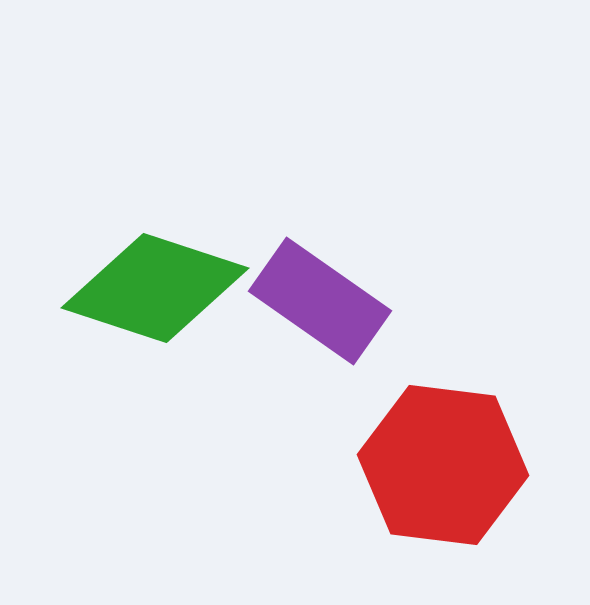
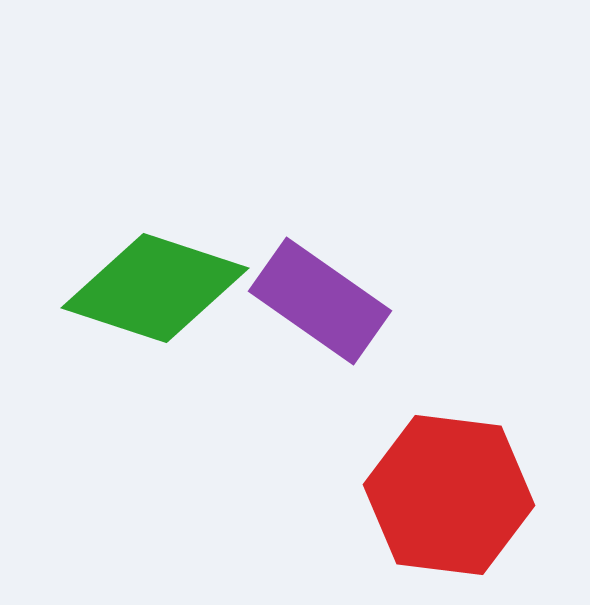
red hexagon: moved 6 px right, 30 px down
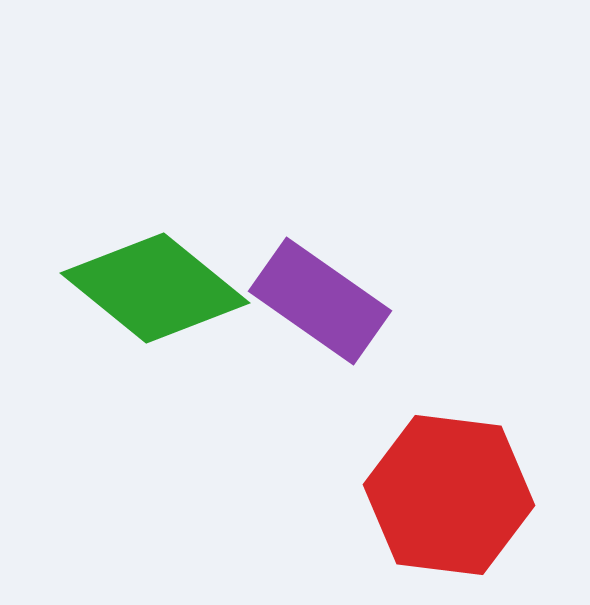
green diamond: rotated 21 degrees clockwise
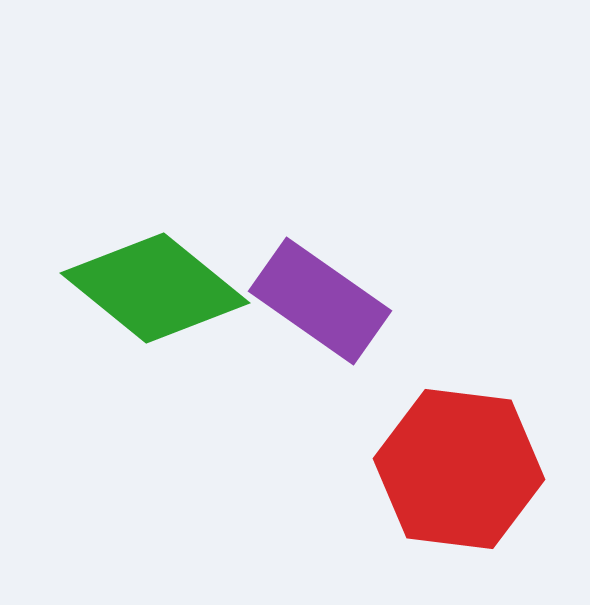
red hexagon: moved 10 px right, 26 px up
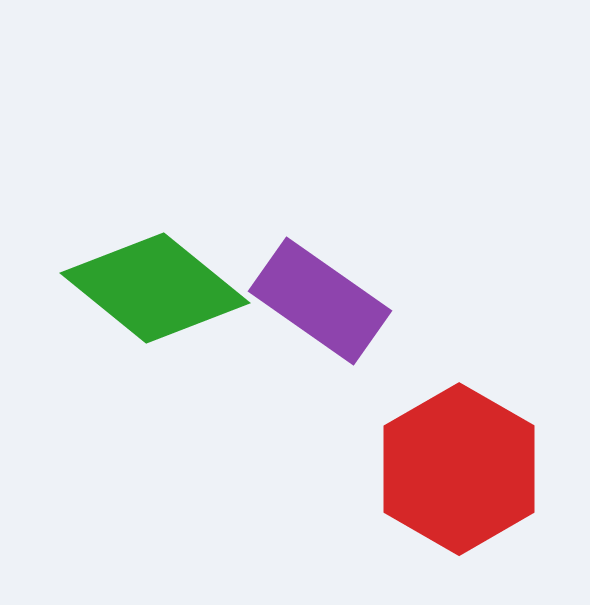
red hexagon: rotated 23 degrees clockwise
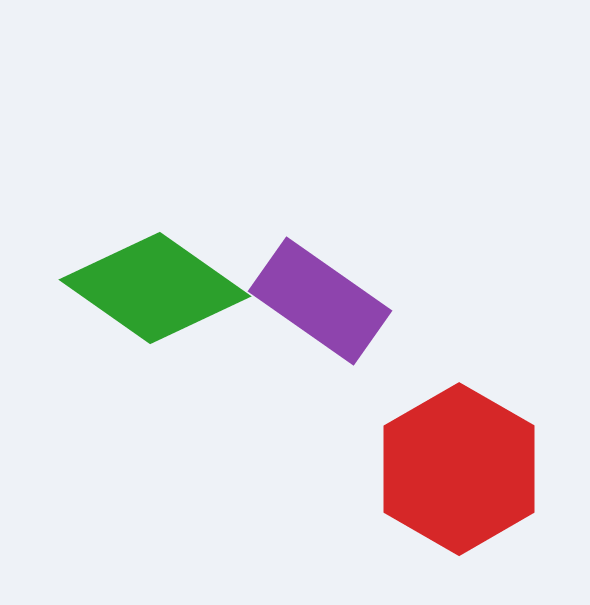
green diamond: rotated 4 degrees counterclockwise
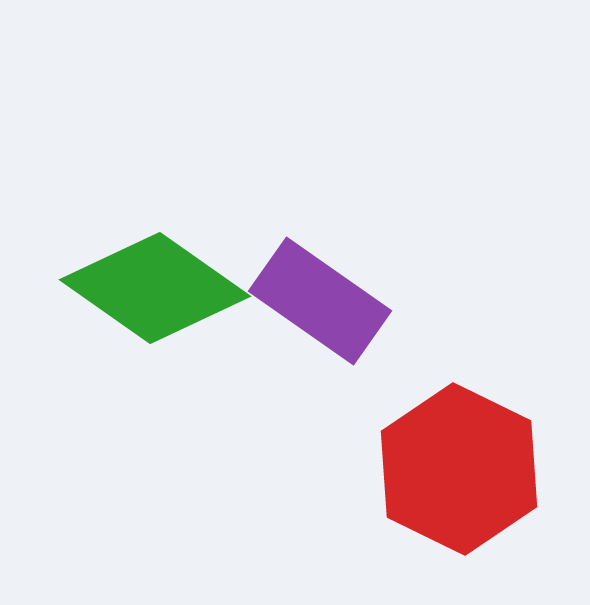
red hexagon: rotated 4 degrees counterclockwise
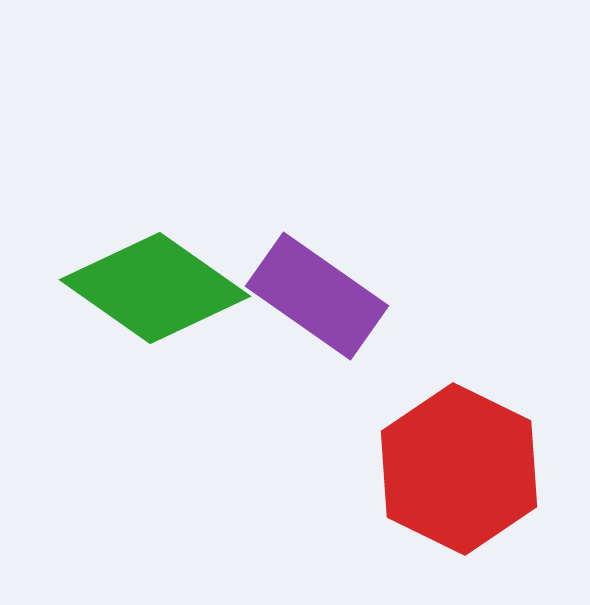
purple rectangle: moved 3 px left, 5 px up
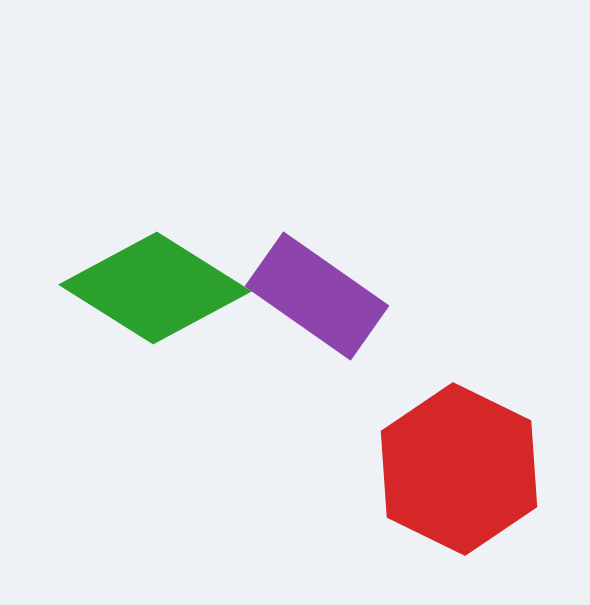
green diamond: rotated 3 degrees counterclockwise
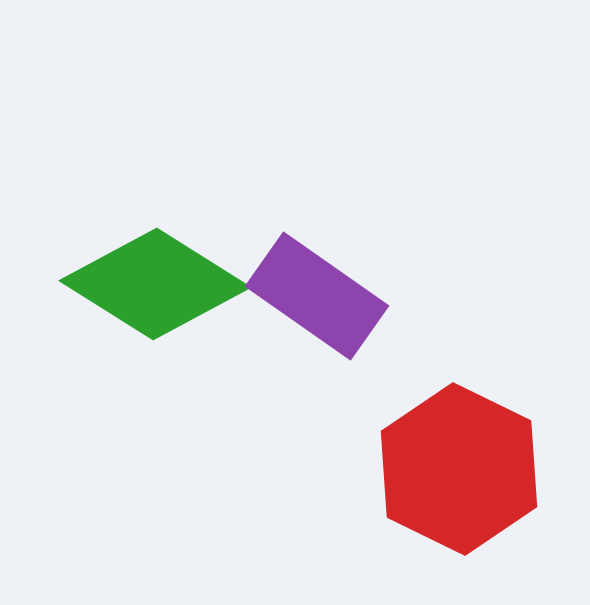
green diamond: moved 4 px up
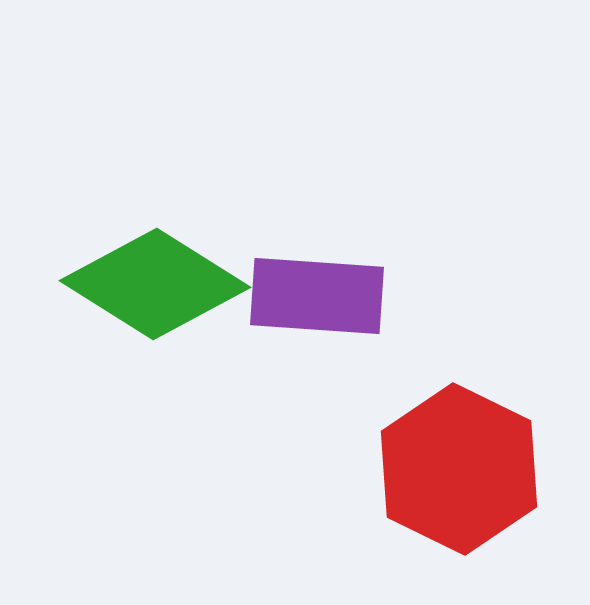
purple rectangle: rotated 31 degrees counterclockwise
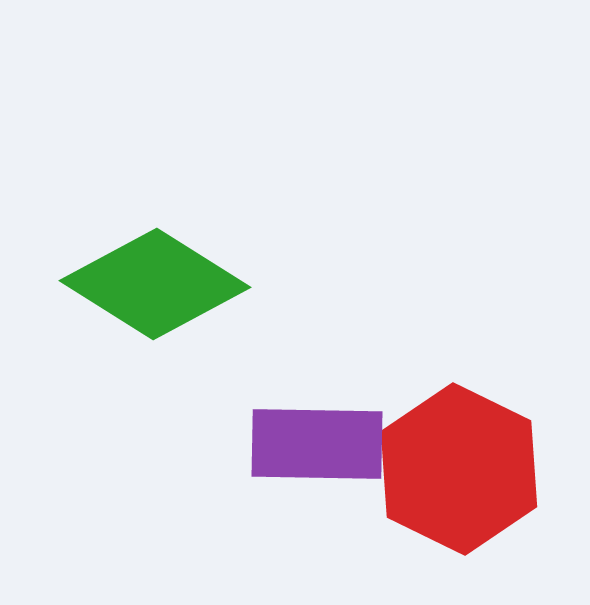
purple rectangle: moved 148 px down; rotated 3 degrees counterclockwise
